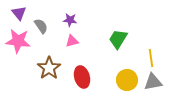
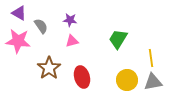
purple triangle: rotated 21 degrees counterclockwise
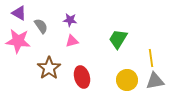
gray triangle: moved 2 px right, 1 px up
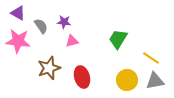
purple triangle: moved 1 px left
purple star: moved 6 px left, 2 px down
yellow line: rotated 48 degrees counterclockwise
brown star: rotated 15 degrees clockwise
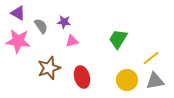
yellow line: rotated 72 degrees counterclockwise
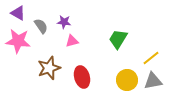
gray triangle: moved 2 px left
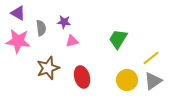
gray semicircle: moved 2 px down; rotated 28 degrees clockwise
brown star: moved 1 px left
gray triangle: rotated 24 degrees counterclockwise
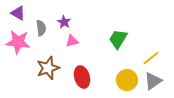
purple star: rotated 24 degrees clockwise
pink star: moved 1 px down
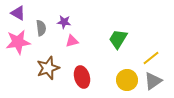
purple star: rotated 24 degrees counterclockwise
pink star: rotated 15 degrees counterclockwise
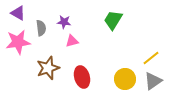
green trapezoid: moved 5 px left, 19 px up
yellow circle: moved 2 px left, 1 px up
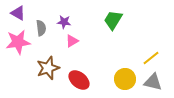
pink triangle: rotated 16 degrees counterclockwise
red ellipse: moved 3 px left, 3 px down; rotated 35 degrees counterclockwise
gray triangle: moved 1 px down; rotated 48 degrees clockwise
